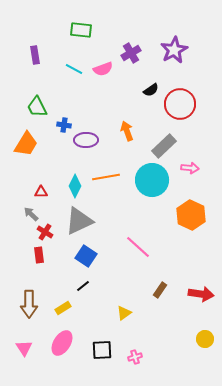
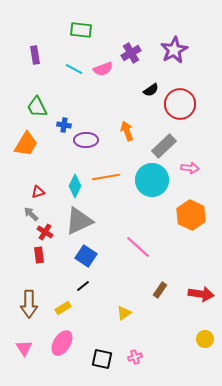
red triangle: moved 3 px left; rotated 16 degrees counterclockwise
black square: moved 9 px down; rotated 15 degrees clockwise
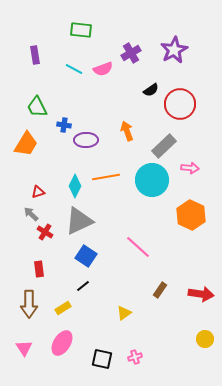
red rectangle: moved 14 px down
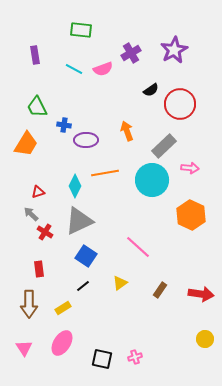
orange line: moved 1 px left, 4 px up
yellow triangle: moved 4 px left, 30 px up
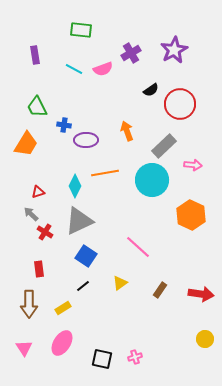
pink arrow: moved 3 px right, 3 px up
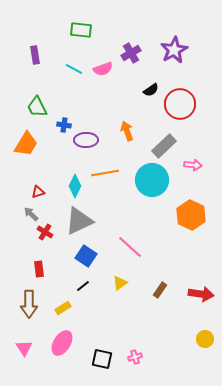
pink line: moved 8 px left
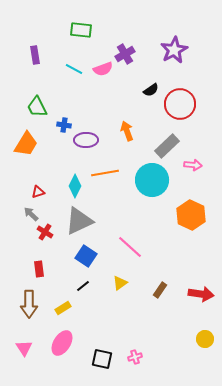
purple cross: moved 6 px left, 1 px down
gray rectangle: moved 3 px right
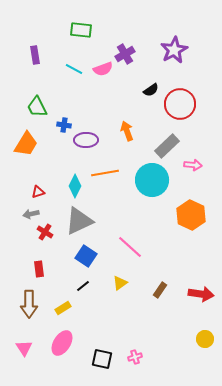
gray arrow: rotated 56 degrees counterclockwise
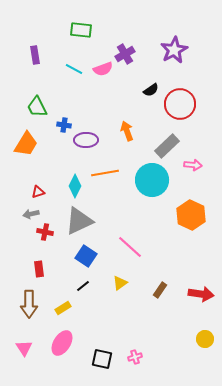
red cross: rotated 21 degrees counterclockwise
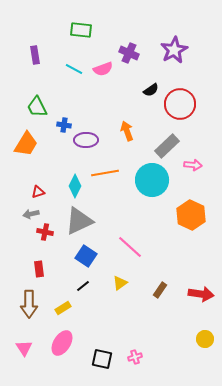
purple cross: moved 4 px right, 1 px up; rotated 36 degrees counterclockwise
